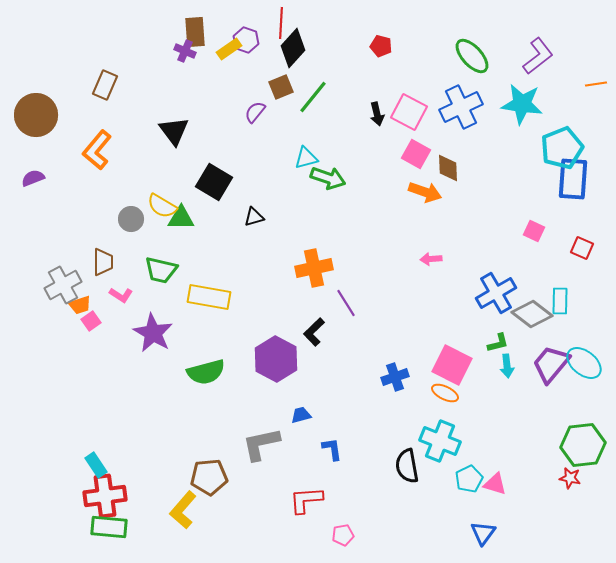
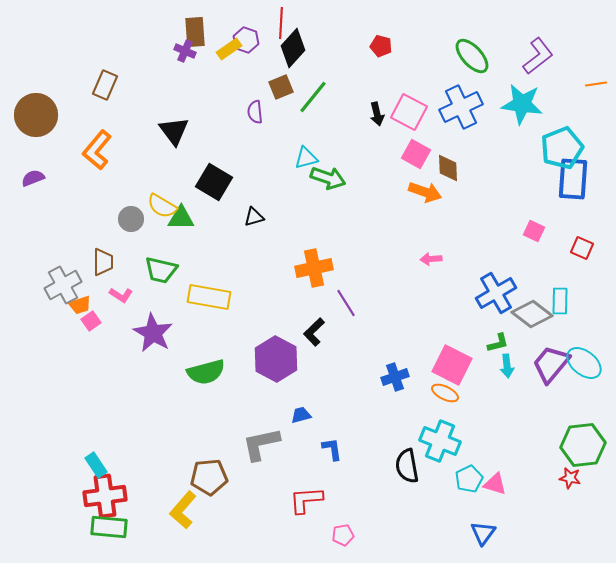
purple semicircle at (255, 112): rotated 45 degrees counterclockwise
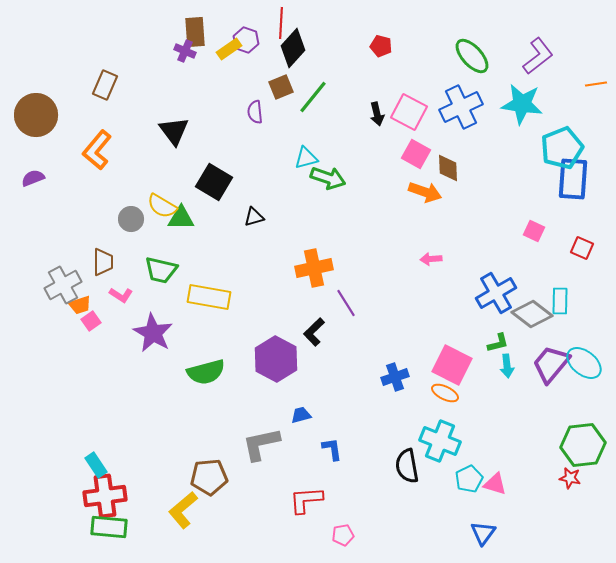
yellow L-shape at (183, 510): rotated 9 degrees clockwise
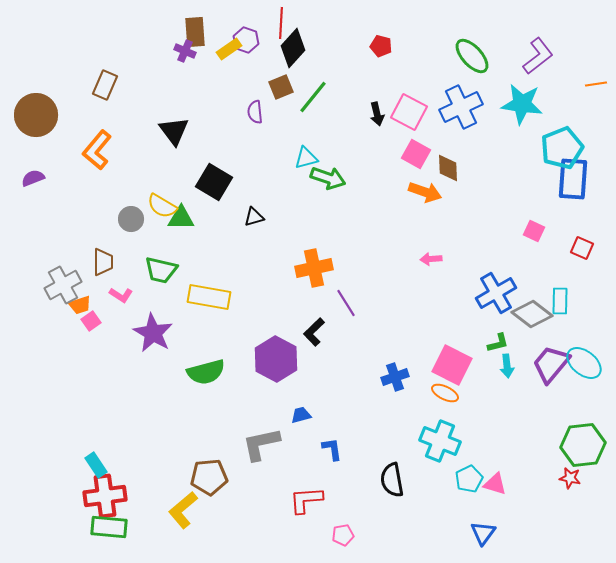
black semicircle at (407, 466): moved 15 px left, 14 px down
